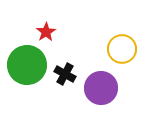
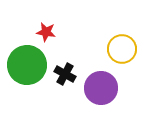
red star: rotated 30 degrees counterclockwise
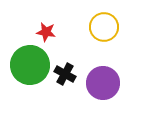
yellow circle: moved 18 px left, 22 px up
green circle: moved 3 px right
purple circle: moved 2 px right, 5 px up
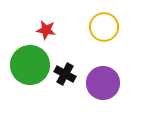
red star: moved 2 px up
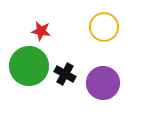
red star: moved 5 px left, 1 px down
green circle: moved 1 px left, 1 px down
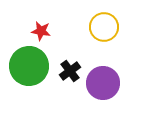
black cross: moved 5 px right, 3 px up; rotated 25 degrees clockwise
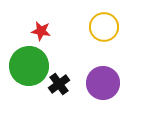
black cross: moved 11 px left, 13 px down
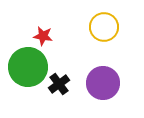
red star: moved 2 px right, 5 px down
green circle: moved 1 px left, 1 px down
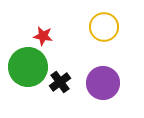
black cross: moved 1 px right, 2 px up
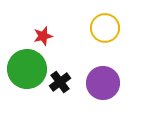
yellow circle: moved 1 px right, 1 px down
red star: rotated 24 degrees counterclockwise
green circle: moved 1 px left, 2 px down
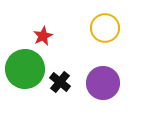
red star: rotated 12 degrees counterclockwise
green circle: moved 2 px left
black cross: rotated 15 degrees counterclockwise
